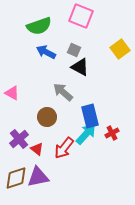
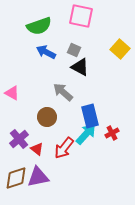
pink square: rotated 10 degrees counterclockwise
yellow square: rotated 12 degrees counterclockwise
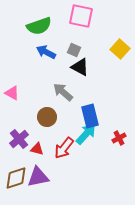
red cross: moved 7 px right, 5 px down
red triangle: rotated 24 degrees counterclockwise
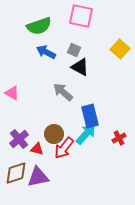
brown circle: moved 7 px right, 17 px down
brown diamond: moved 5 px up
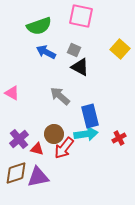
gray arrow: moved 3 px left, 4 px down
cyan arrow: rotated 40 degrees clockwise
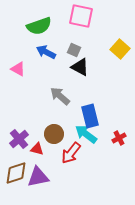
pink triangle: moved 6 px right, 24 px up
cyan arrow: rotated 135 degrees counterclockwise
red arrow: moved 7 px right, 5 px down
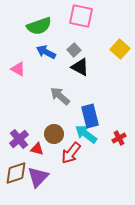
gray square: rotated 24 degrees clockwise
purple triangle: rotated 35 degrees counterclockwise
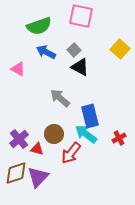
gray arrow: moved 2 px down
